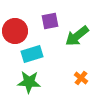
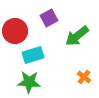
purple square: moved 1 px left, 3 px up; rotated 18 degrees counterclockwise
cyan rectangle: moved 1 px right, 1 px down
orange cross: moved 3 px right, 1 px up
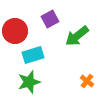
purple square: moved 1 px right, 1 px down
orange cross: moved 3 px right, 4 px down
green star: rotated 20 degrees counterclockwise
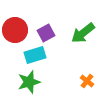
purple square: moved 4 px left, 14 px down
red circle: moved 1 px up
green arrow: moved 6 px right, 3 px up
cyan rectangle: moved 2 px right
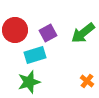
purple square: moved 2 px right
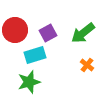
orange cross: moved 16 px up
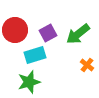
green arrow: moved 5 px left, 1 px down
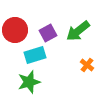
green arrow: moved 3 px up
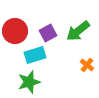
red circle: moved 1 px down
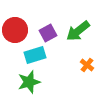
red circle: moved 1 px up
